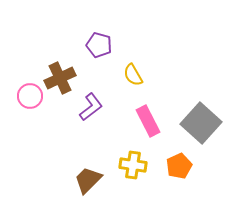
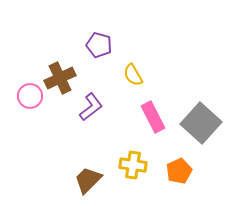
pink rectangle: moved 5 px right, 4 px up
orange pentagon: moved 5 px down
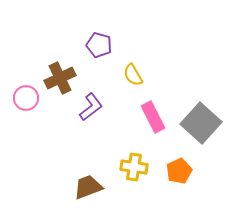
pink circle: moved 4 px left, 2 px down
yellow cross: moved 1 px right, 2 px down
brown trapezoid: moved 7 px down; rotated 24 degrees clockwise
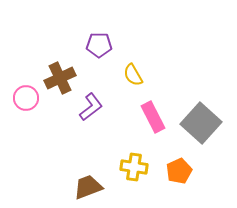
purple pentagon: rotated 15 degrees counterclockwise
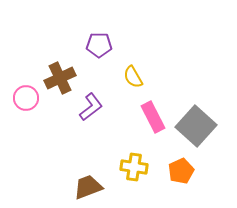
yellow semicircle: moved 2 px down
gray square: moved 5 px left, 3 px down
orange pentagon: moved 2 px right
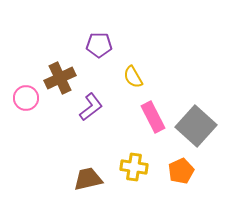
brown trapezoid: moved 8 px up; rotated 8 degrees clockwise
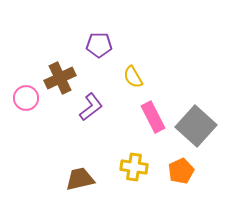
brown trapezoid: moved 8 px left
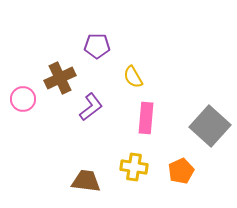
purple pentagon: moved 2 px left, 1 px down
pink circle: moved 3 px left, 1 px down
pink rectangle: moved 7 px left, 1 px down; rotated 32 degrees clockwise
gray square: moved 14 px right
brown trapezoid: moved 6 px right, 2 px down; rotated 20 degrees clockwise
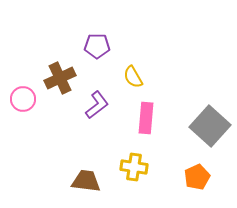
purple L-shape: moved 6 px right, 2 px up
orange pentagon: moved 16 px right, 6 px down
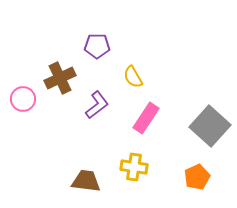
pink rectangle: rotated 28 degrees clockwise
